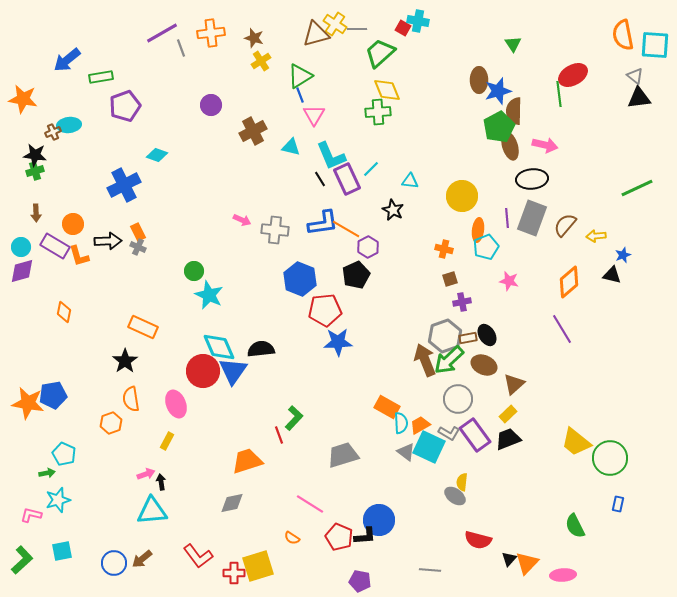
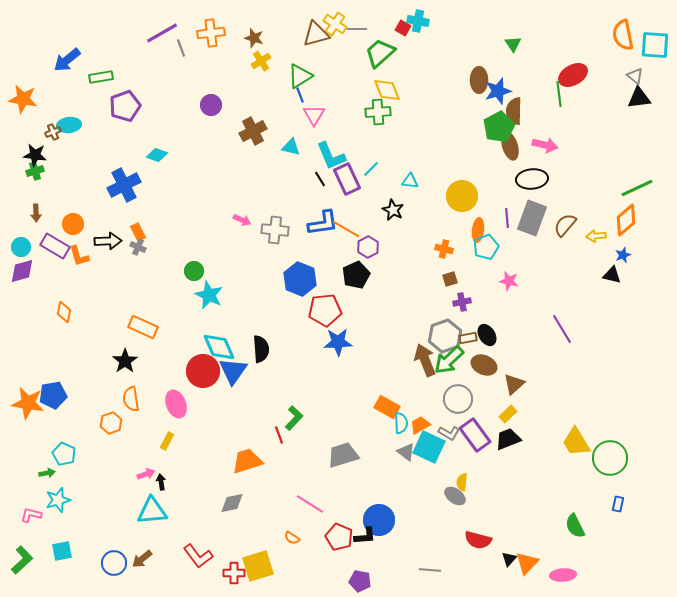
orange diamond at (569, 282): moved 57 px right, 62 px up
black semicircle at (261, 349): rotated 92 degrees clockwise
yellow trapezoid at (576, 442): rotated 20 degrees clockwise
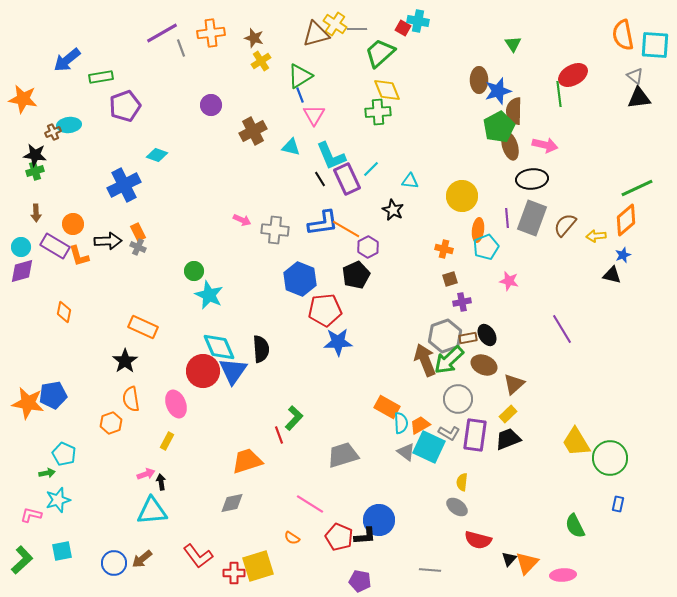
purple rectangle at (475, 435): rotated 44 degrees clockwise
gray ellipse at (455, 496): moved 2 px right, 11 px down
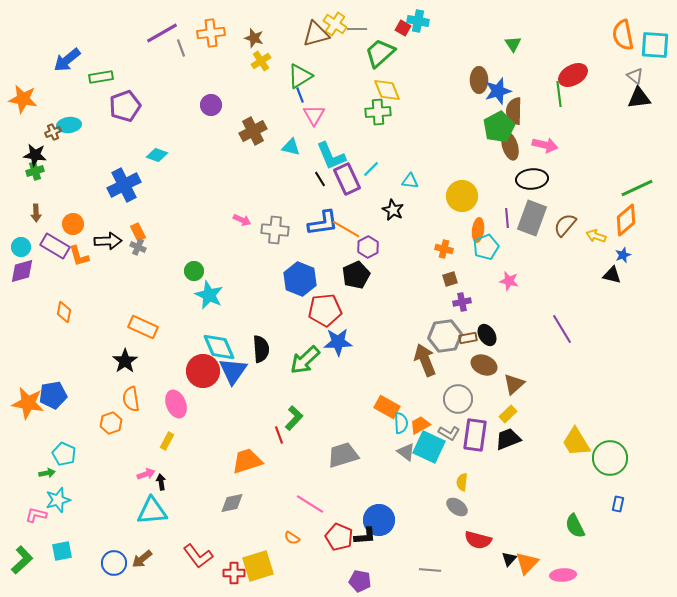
yellow arrow at (596, 236): rotated 24 degrees clockwise
gray hexagon at (445, 336): rotated 12 degrees clockwise
green arrow at (449, 360): moved 144 px left
pink L-shape at (31, 515): moved 5 px right
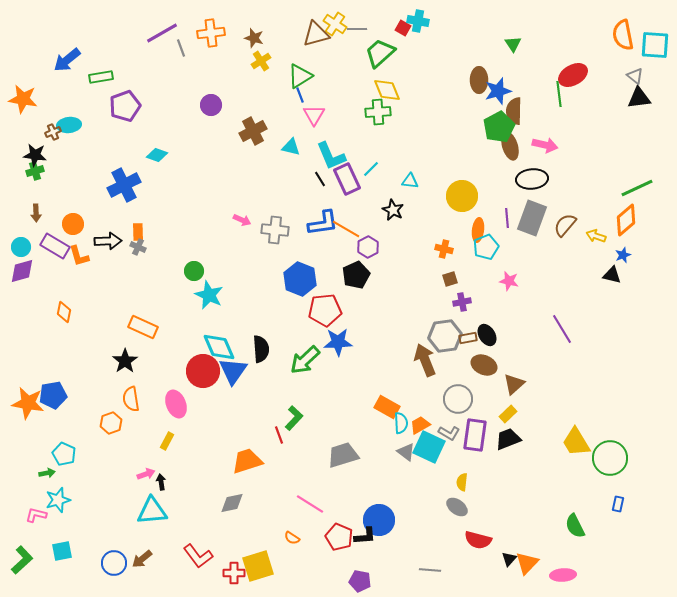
orange rectangle at (138, 232): rotated 24 degrees clockwise
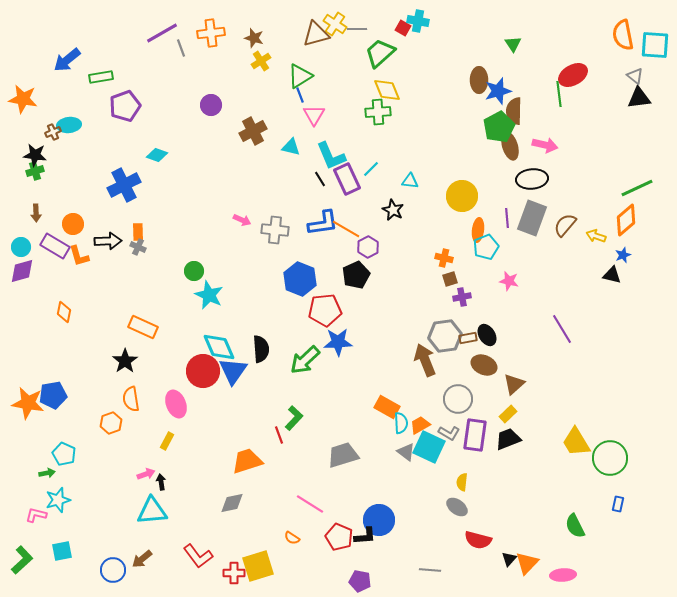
orange cross at (444, 249): moved 9 px down
purple cross at (462, 302): moved 5 px up
blue circle at (114, 563): moved 1 px left, 7 px down
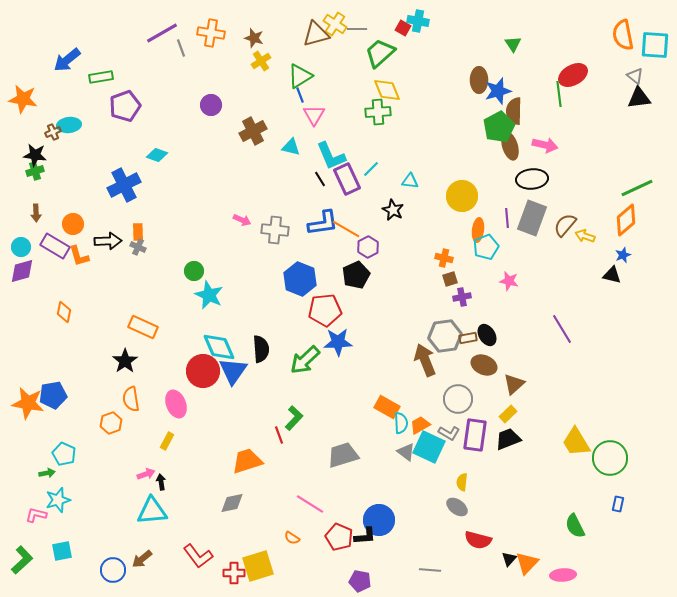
orange cross at (211, 33): rotated 16 degrees clockwise
yellow arrow at (596, 236): moved 11 px left
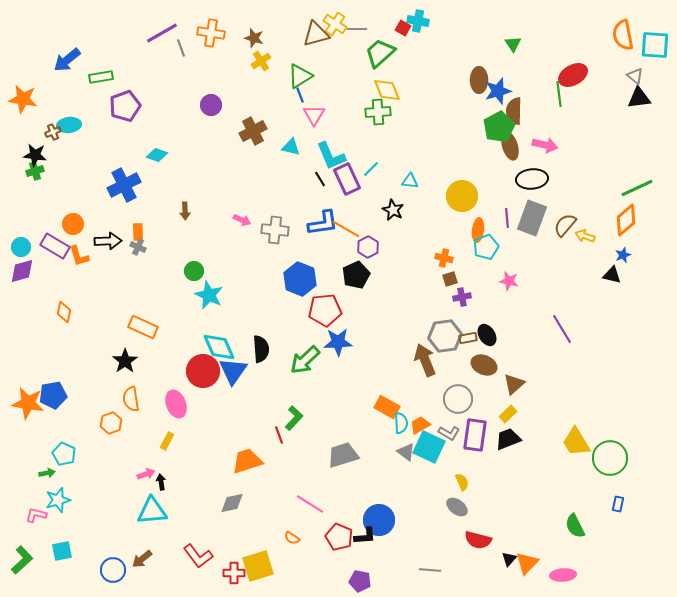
brown arrow at (36, 213): moved 149 px right, 2 px up
yellow semicircle at (462, 482): rotated 150 degrees clockwise
